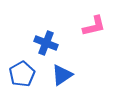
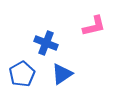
blue triangle: moved 1 px up
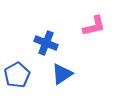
blue pentagon: moved 5 px left, 1 px down
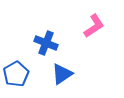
pink L-shape: rotated 20 degrees counterclockwise
blue pentagon: moved 1 px left, 1 px up
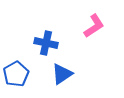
blue cross: rotated 10 degrees counterclockwise
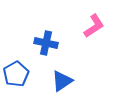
blue triangle: moved 7 px down
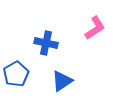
pink L-shape: moved 1 px right, 2 px down
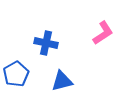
pink L-shape: moved 8 px right, 5 px down
blue triangle: rotated 20 degrees clockwise
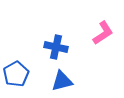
blue cross: moved 10 px right, 4 px down
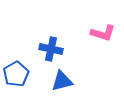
pink L-shape: rotated 50 degrees clockwise
blue cross: moved 5 px left, 2 px down
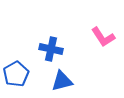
pink L-shape: moved 4 px down; rotated 40 degrees clockwise
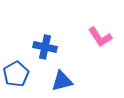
pink L-shape: moved 3 px left
blue cross: moved 6 px left, 2 px up
